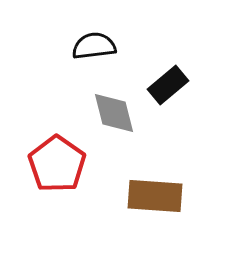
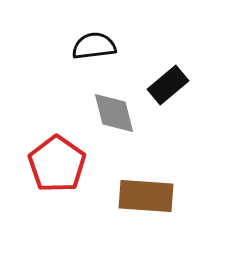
brown rectangle: moved 9 px left
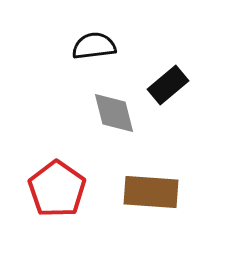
red pentagon: moved 25 px down
brown rectangle: moved 5 px right, 4 px up
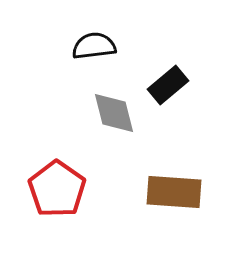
brown rectangle: moved 23 px right
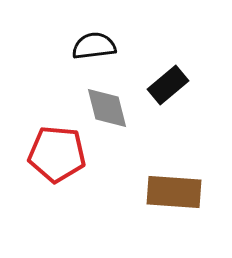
gray diamond: moved 7 px left, 5 px up
red pentagon: moved 35 px up; rotated 30 degrees counterclockwise
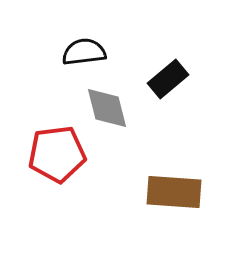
black semicircle: moved 10 px left, 6 px down
black rectangle: moved 6 px up
red pentagon: rotated 12 degrees counterclockwise
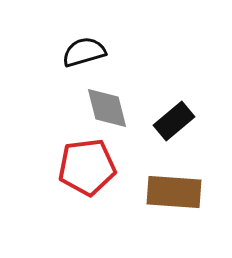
black semicircle: rotated 9 degrees counterclockwise
black rectangle: moved 6 px right, 42 px down
red pentagon: moved 30 px right, 13 px down
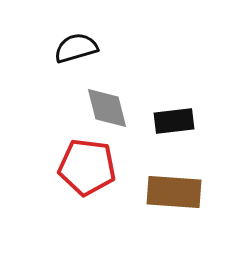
black semicircle: moved 8 px left, 4 px up
black rectangle: rotated 33 degrees clockwise
red pentagon: rotated 14 degrees clockwise
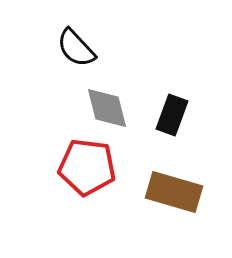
black semicircle: rotated 117 degrees counterclockwise
black rectangle: moved 2 px left, 6 px up; rotated 63 degrees counterclockwise
brown rectangle: rotated 12 degrees clockwise
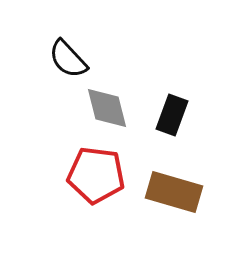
black semicircle: moved 8 px left, 11 px down
red pentagon: moved 9 px right, 8 px down
